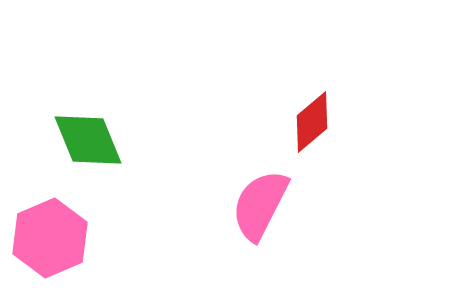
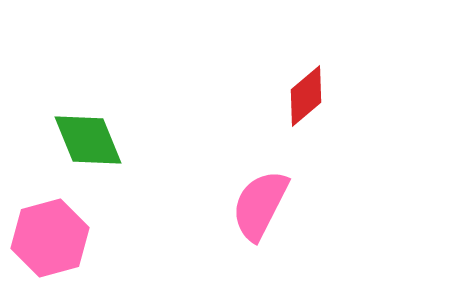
red diamond: moved 6 px left, 26 px up
pink hexagon: rotated 8 degrees clockwise
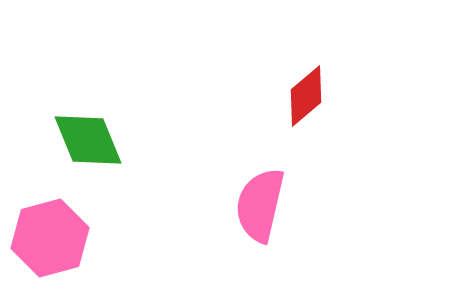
pink semicircle: rotated 14 degrees counterclockwise
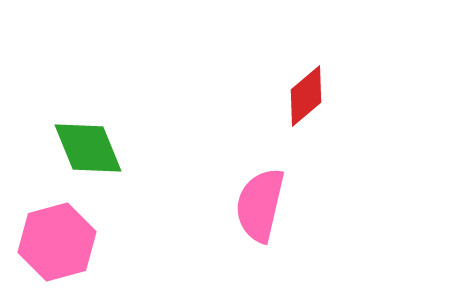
green diamond: moved 8 px down
pink hexagon: moved 7 px right, 4 px down
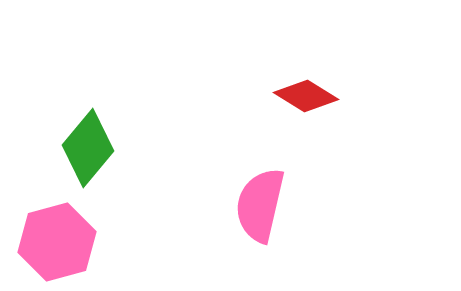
red diamond: rotated 72 degrees clockwise
green diamond: rotated 62 degrees clockwise
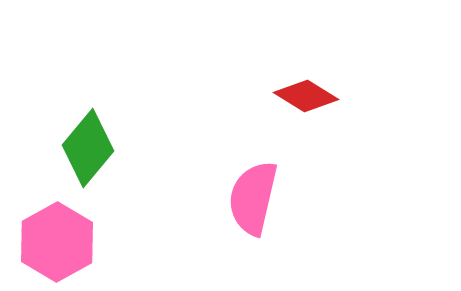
pink semicircle: moved 7 px left, 7 px up
pink hexagon: rotated 14 degrees counterclockwise
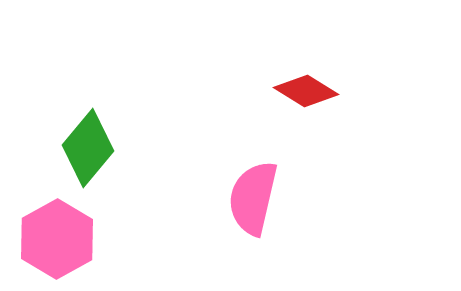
red diamond: moved 5 px up
pink hexagon: moved 3 px up
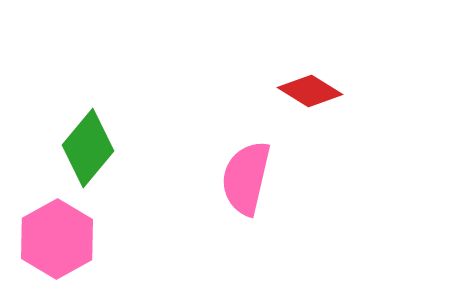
red diamond: moved 4 px right
pink semicircle: moved 7 px left, 20 px up
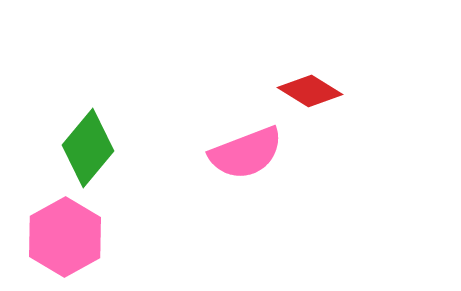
pink semicircle: moved 25 px up; rotated 124 degrees counterclockwise
pink hexagon: moved 8 px right, 2 px up
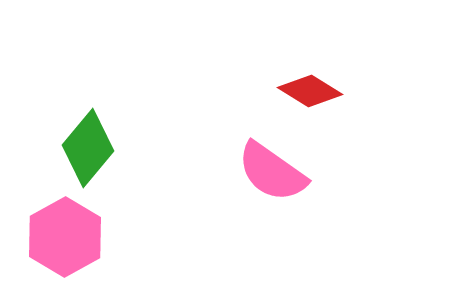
pink semicircle: moved 26 px right, 19 px down; rotated 56 degrees clockwise
